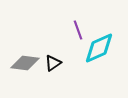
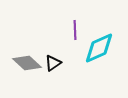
purple line: moved 3 px left; rotated 18 degrees clockwise
gray diamond: moved 2 px right; rotated 36 degrees clockwise
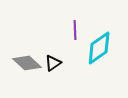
cyan diamond: rotated 12 degrees counterclockwise
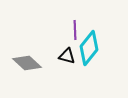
cyan diamond: moved 10 px left; rotated 16 degrees counterclockwise
black triangle: moved 14 px right, 7 px up; rotated 48 degrees clockwise
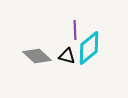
cyan diamond: rotated 12 degrees clockwise
gray diamond: moved 10 px right, 7 px up
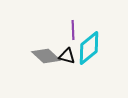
purple line: moved 2 px left
gray diamond: moved 9 px right
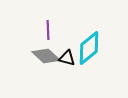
purple line: moved 25 px left
black triangle: moved 2 px down
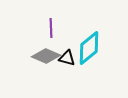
purple line: moved 3 px right, 2 px up
gray diamond: rotated 20 degrees counterclockwise
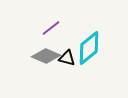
purple line: rotated 54 degrees clockwise
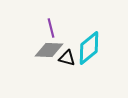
purple line: rotated 66 degrees counterclockwise
gray diamond: moved 3 px right, 6 px up; rotated 20 degrees counterclockwise
